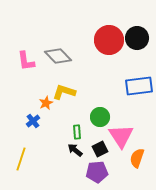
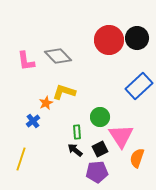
blue rectangle: rotated 36 degrees counterclockwise
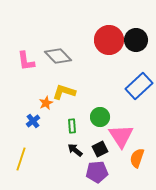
black circle: moved 1 px left, 2 px down
green rectangle: moved 5 px left, 6 px up
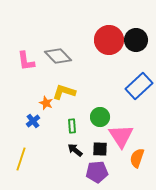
orange star: rotated 24 degrees counterclockwise
black square: rotated 28 degrees clockwise
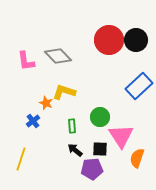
purple pentagon: moved 5 px left, 3 px up
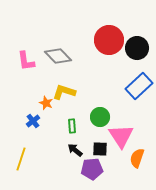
black circle: moved 1 px right, 8 px down
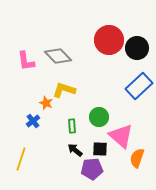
yellow L-shape: moved 2 px up
green circle: moved 1 px left
pink triangle: rotated 16 degrees counterclockwise
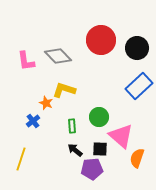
red circle: moved 8 px left
